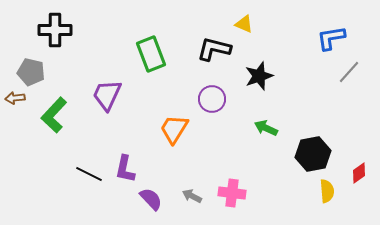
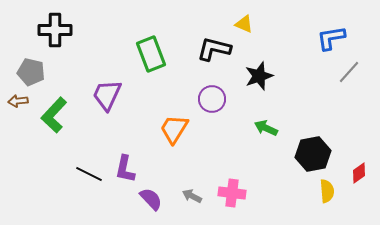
brown arrow: moved 3 px right, 3 px down
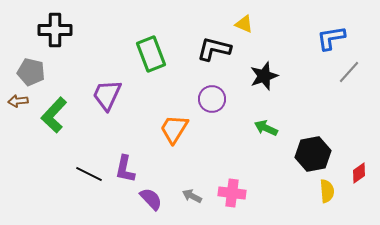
black star: moved 5 px right
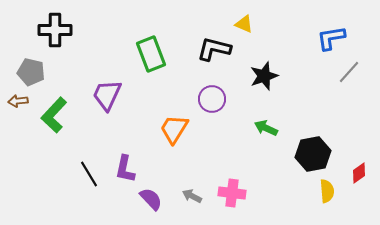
black line: rotated 32 degrees clockwise
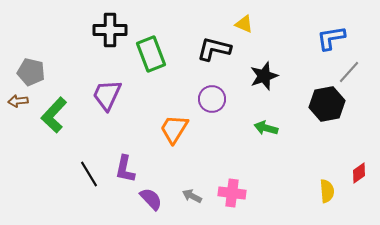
black cross: moved 55 px right
green arrow: rotated 10 degrees counterclockwise
black hexagon: moved 14 px right, 50 px up
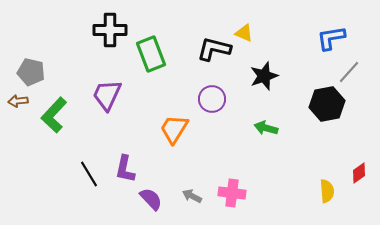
yellow triangle: moved 9 px down
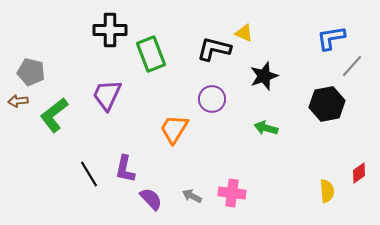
gray line: moved 3 px right, 6 px up
green L-shape: rotated 9 degrees clockwise
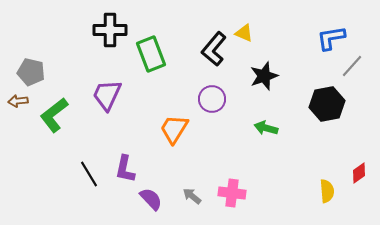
black L-shape: rotated 64 degrees counterclockwise
gray arrow: rotated 12 degrees clockwise
